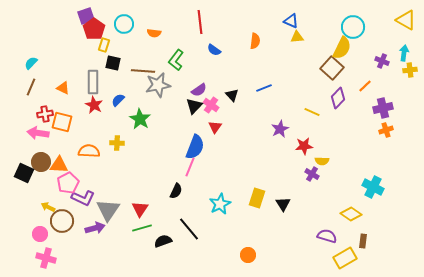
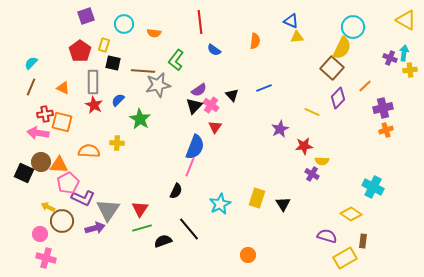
red pentagon at (94, 29): moved 14 px left, 22 px down
purple cross at (382, 61): moved 8 px right, 3 px up
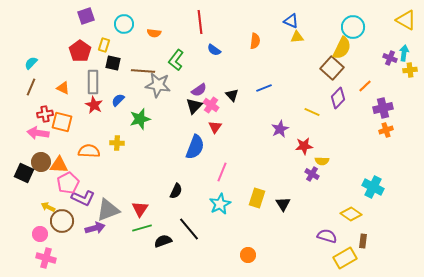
gray star at (158, 85): rotated 20 degrees clockwise
green star at (140, 119): rotated 25 degrees clockwise
pink line at (190, 167): moved 32 px right, 5 px down
gray triangle at (108, 210): rotated 35 degrees clockwise
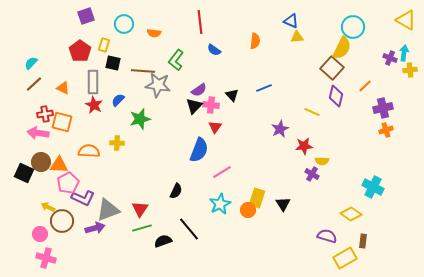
brown line at (31, 87): moved 3 px right, 3 px up; rotated 24 degrees clockwise
purple diamond at (338, 98): moved 2 px left, 2 px up; rotated 30 degrees counterclockwise
pink cross at (211, 105): rotated 28 degrees counterclockwise
blue semicircle at (195, 147): moved 4 px right, 3 px down
pink line at (222, 172): rotated 36 degrees clockwise
orange circle at (248, 255): moved 45 px up
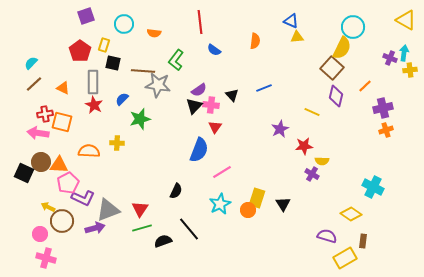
blue semicircle at (118, 100): moved 4 px right, 1 px up
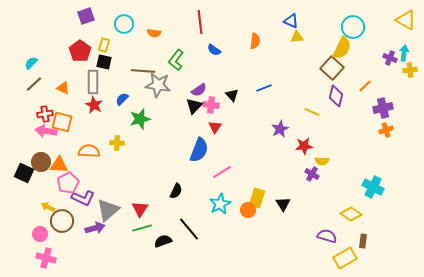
black square at (113, 63): moved 9 px left, 1 px up
pink arrow at (38, 133): moved 8 px right, 2 px up
gray triangle at (108, 210): rotated 20 degrees counterclockwise
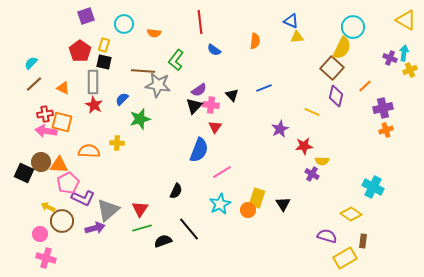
yellow cross at (410, 70): rotated 16 degrees counterclockwise
